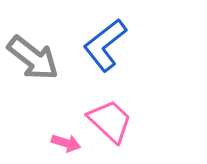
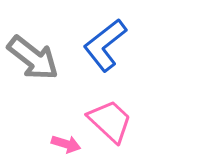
pink arrow: moved 1 px down
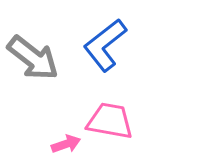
pink trapezoid: rotated 33 degrees counterclockwise
pink arrow: rotated 36 degrees counterclockwise
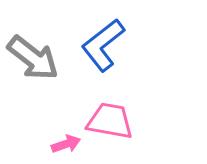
blue L-shape: moved 2 px left
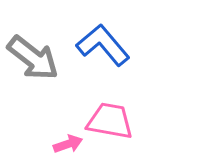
blue L-shape: rotated 88 degrees clockwise
pink arrow: moved 2 px right
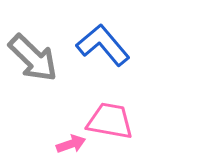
gray arrow: rotated 6 degrees clockwise
pink arrow: moved 3 px right
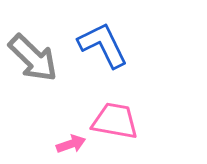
blue L-shape: rotated 14 degrees clockwise
pink trapezoid: moved 5 px right
